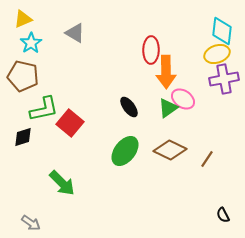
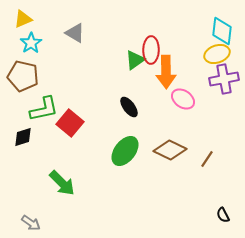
green triangle: moved 33 px left, 48 px up
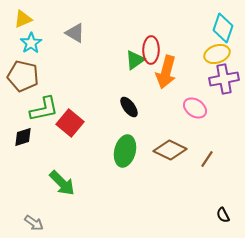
cyan diamond: moved 1 px right, 3 px up; rotated 12 degrees clockwise
orange arrow: rotated 16 degrees clockwise
pink ellipse: moved 12 px right, 9 px down
green ellipse: rotated 24 degrees counterclockwise
gray arrow: moved 3 px right
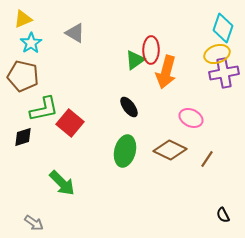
purple cross: moved 6 px up
pink ellipse: moved 4 px left, 10 px down; rotated 10 degrees counterclockwise
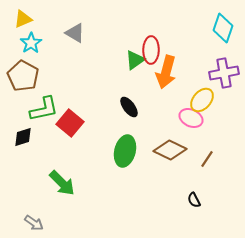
yellow ellipse: moved 15 px left, 46 px down; rotated 30 degrees counterclockwise
brown pentagon: rotated 16 degrees clockwise
black semicircle: moved 29 px left, 15 px up
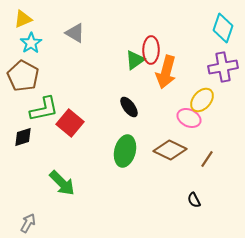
purple cross: moved 1 px left, 6 px up
pink ellipse: moved 2 px left
gray arrow: moved 6 px left; rotated 96 degrees counterclockwise
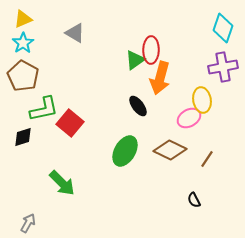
cyan star: moved 8 px left
orange arrow: moved 6 px left, 6 px down
yellow ellipse: rotated 50 degrees counterclockwise
black ellipse: moved 9 px right, 1 px up
pink ellipse: rotated 55 degrees counterclockwise
green ellipse: rotated 16 degrees clockwise
